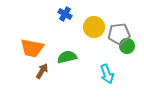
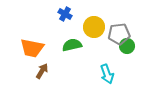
green semicircle: moved 5 px right, 12 px up
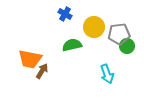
orange trapezoid: moved 2 px left, 11 px down
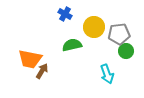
green circle: moved 1 px left, 5 px down
